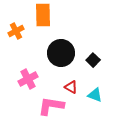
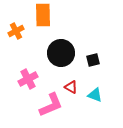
black square: rotated 32 degrees clockwise
pink L-shape: moved 1 px up; rotated 148 degrees clockwise
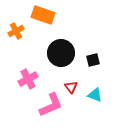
orange rectangle: rotated 70 degrees counterclockwise
red triangle: rotated 24 degrees clockwise
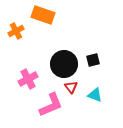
black circle: moved 3 px right, 11 px down
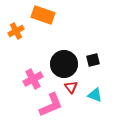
pink cross: moved 5 px right
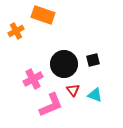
red triangle: moved 2 px right, 3 px down
